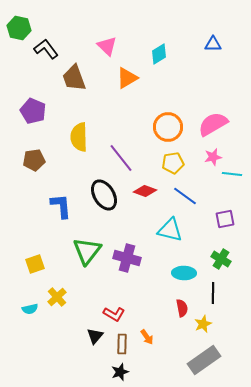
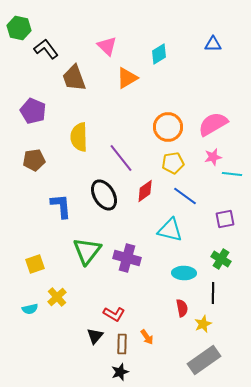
red diamond: rotated 55 degrees counterclockwise
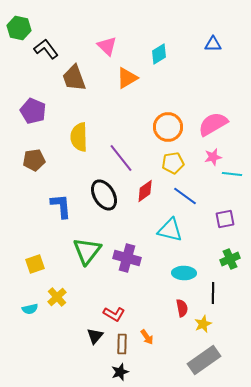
green cross: moved 9 px right; rotated 36 degrees clockwise
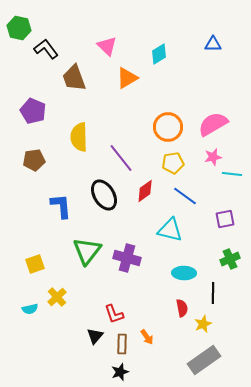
red L-shape: rotated 40 degrees clockwise
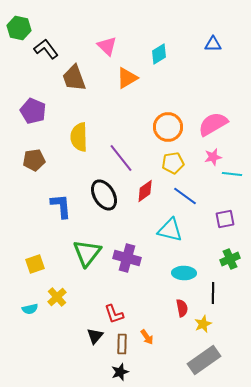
green triangle: moved 2 px down
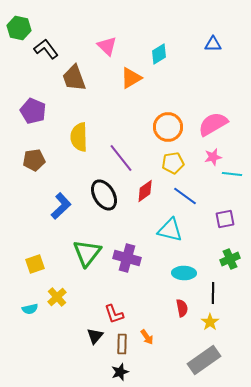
orange triangle: moved 4 px right
blue L-shape: rotated 52 degrees clockwise
yellow star: moved 7 px right, 2 px up; rotated 12 degrees counterclockwise
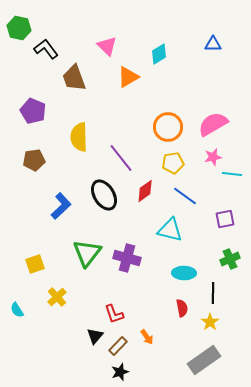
orange triangle: moved 3 px left, 1 px up
cyan semicircle: moved 13 px left, 1 px down; rotated 70 degrees clockwise
brown rectangle: moved 4 px left, 2 px down; rotated 42 degrees clockwise
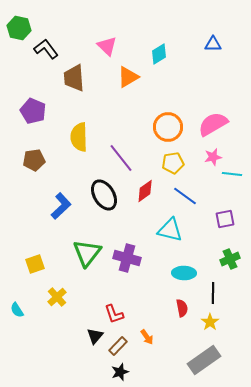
brown trapezoid: rotated 16 degrees clockwise
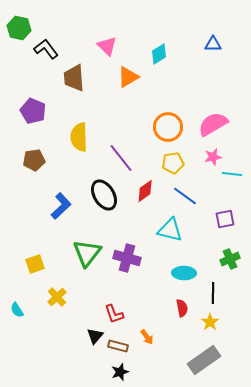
brown rectangle: rotated 60 degrees clockwise
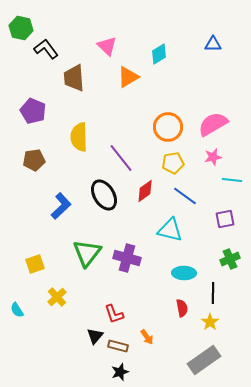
green hexagon: moved 2 px right
cyan line: moved 6 px down
